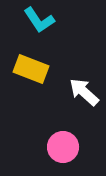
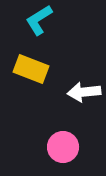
cyan L-shape: rotated 92 degrees clockwise
white arrow: rotated 48 degrees counterclockwise
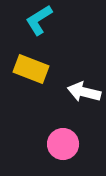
white arrow: rotated 20 degrees clockwise
pink circle: moved 3 px up
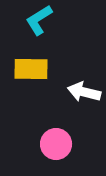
yellow rectangle: rotated 20 degrees counterclockwise
pink circle: moved 7 px left
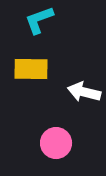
cyan L-shape: rotated 12 degrees clockwise
pink circle: moved 1 px up
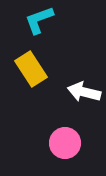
yellow rectangle: rotated 56 degrees clockwise
pink circle: moved 9 px right
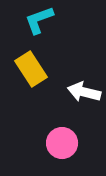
pink circle: moved 3 px left
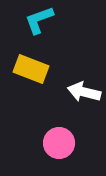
yellow rectangle: rotated 36 degrees counterclockwise
pink circle: moved 3 px left
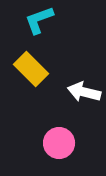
yellow rectangle: rotated 24 degrees clockwise
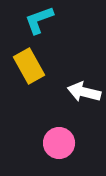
yellow rectangle: moved 2 px left, 3 px up; rotated 16 degrees clockwise
